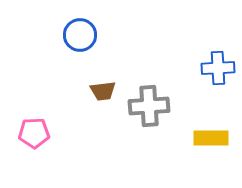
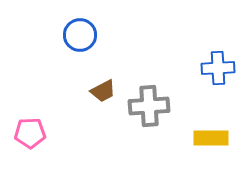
brown trapezoid: rotated 20 degrees counterclockwise
pink pentagon: moved 4 px left
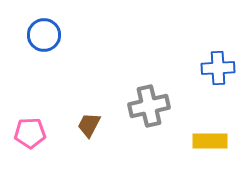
blue circle: moved 36 px left
brown trapezoid: moved 14 px left, 34 px down; rotated 144 degrees clockwise
gray cross: rotated 9 degrees counterclockwise
yellow rectangle: moved 1 px left, 3 px down
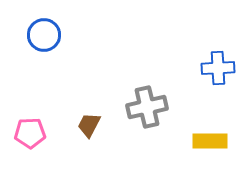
gray cross: moved 2 px left, 1 px down
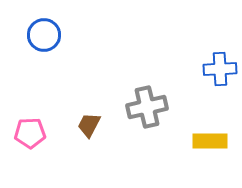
blue cross: moved 2 px right, 1 px down
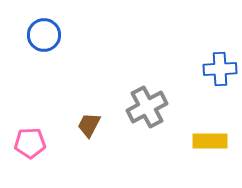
gray cross: rotated 15 degrees counterclockwise
pink pentagon: moved 10 px down
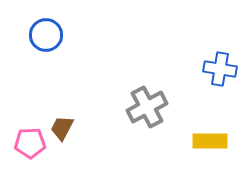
blue circle: moved 2 px right
blue cross: rotated 12 degrees clockwise
brown trapezoid: moved 27 px left, 3 px down
